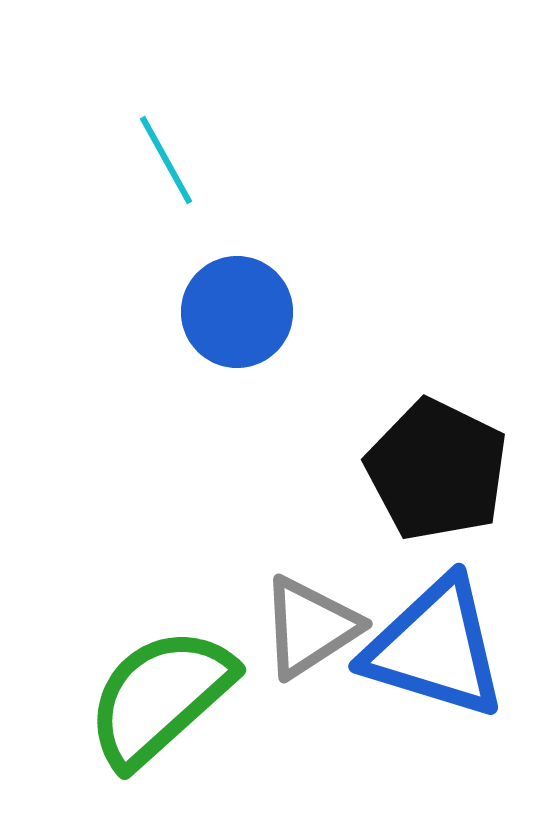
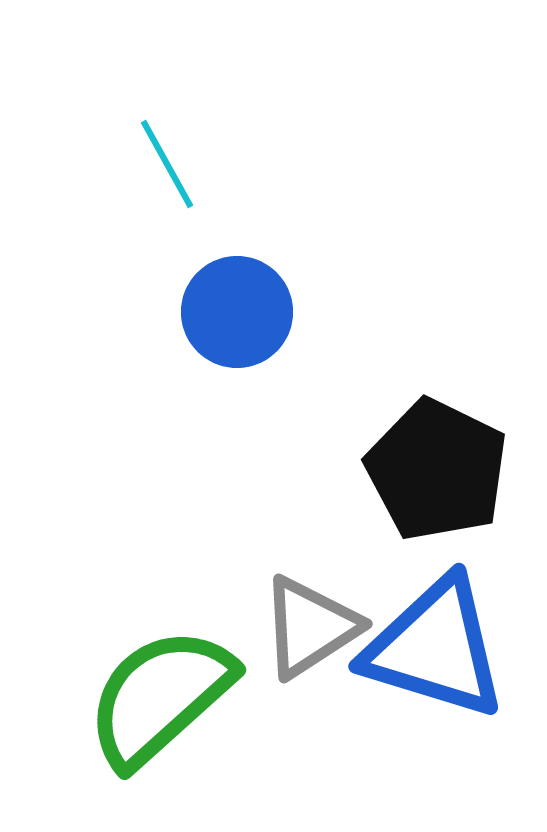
cyan line: moved 1 px right, 4 px down
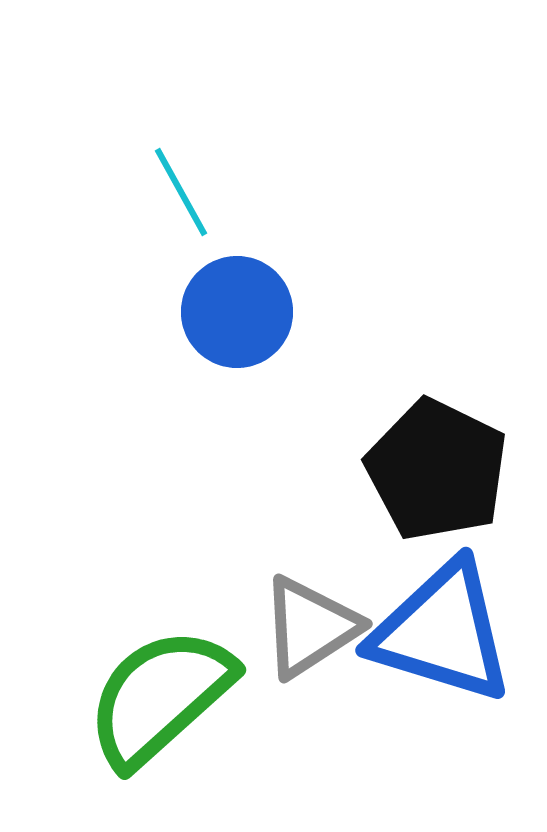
cyan line: moved 14 px right, 28 px down
blue triangle: moved 7 px right, 16 px up
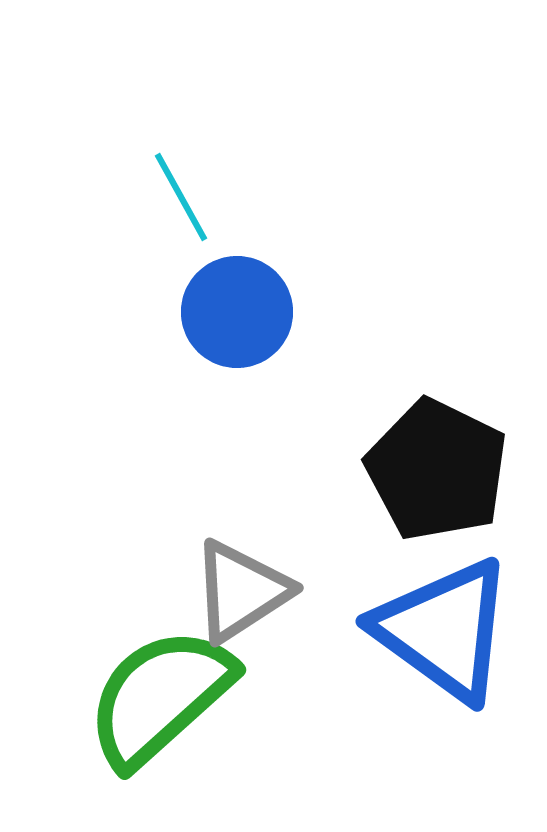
cyan line: moved 5 px down
gray triangle: moved 69 px left, 36 px up
blue triangle: moved 2 px right, 2 px up; rotated 19 degrees clockwise
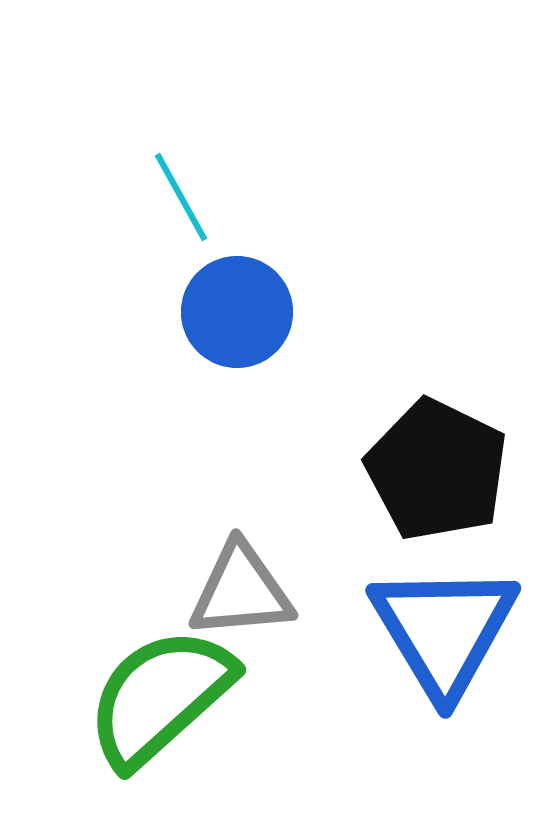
gray triangle: rotated 28 degrees clockwise
blue triangle: rotated 23 degrees clockwise
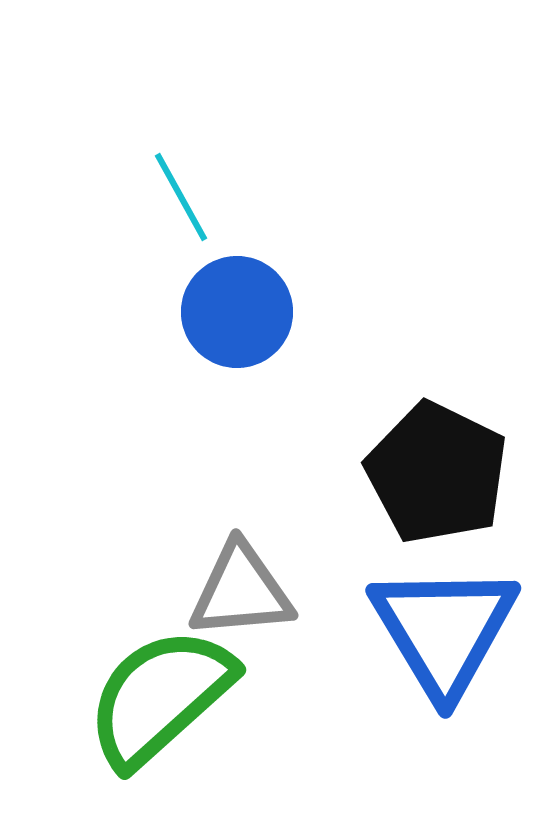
black pentagon: moved 3 px down
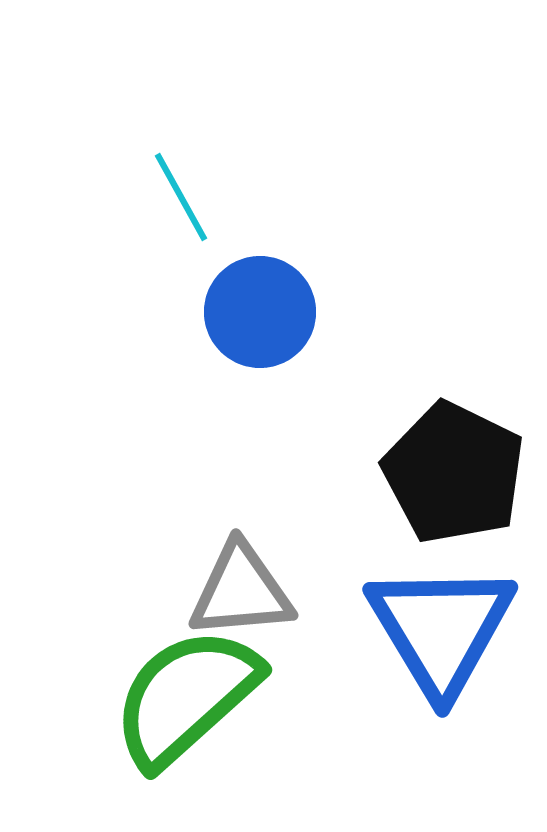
blue circle: moved 23 px right
black pentagon: moved 17 px right
blue triangle: moved 3 px left, 1 px up
green semicircle: moved 26 px right
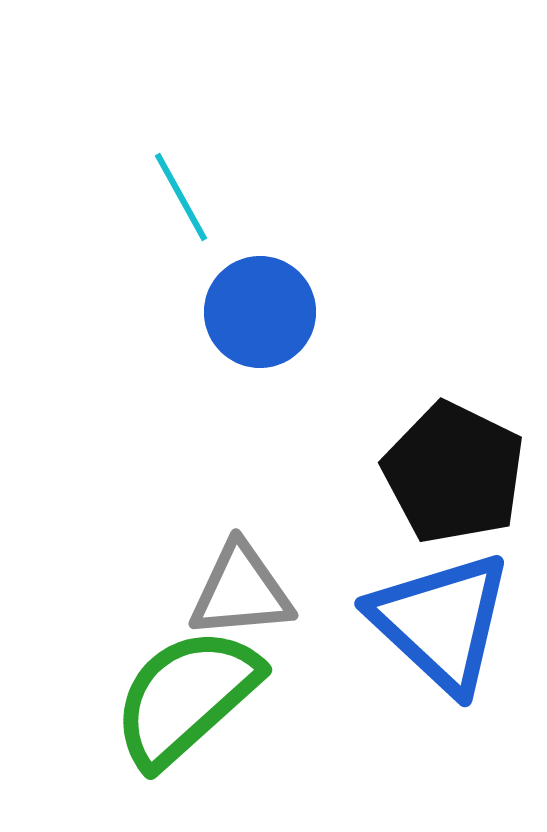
blue triangle: moved 7 px up; rotated 16 degrees counterclockwise
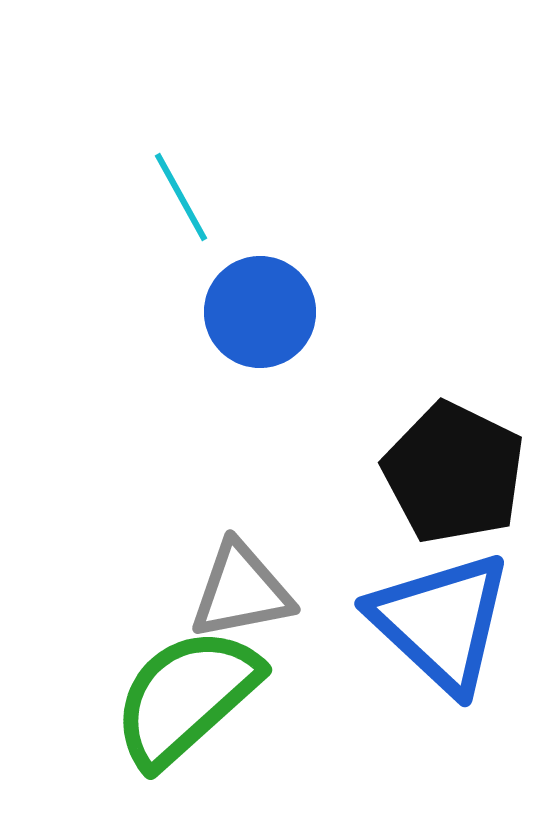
gray triangle: rotated 6 degrees counterclockwise
